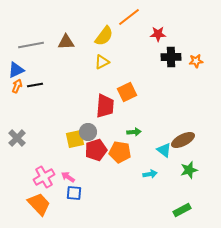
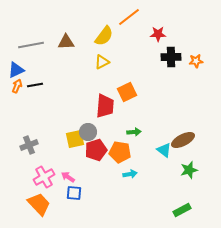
gray cross: moved 12 px right, 7 px down; rotated 24 degrees clockwise
cyan arrow: moved 20 px left
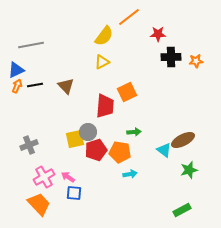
brown triangle: moved 44 px down; rotated 48 degrees clockwise
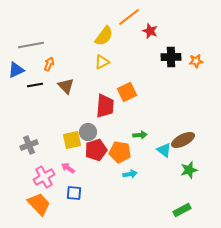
red star: moved 8 px left, 3 px up; rotated 21 degrees clockwise
orange arrow: moved 32 px right, 22 px up
green arrow: moved 6 px right, 3 px down
yellow square: moved 3 px left, 1 px down
pink arrow: moved 9 px up
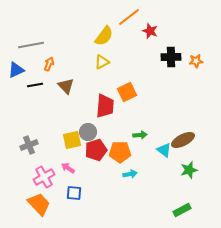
orange pentagon: rotated 10 degrees counterclockwise
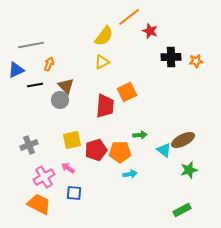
gray circle: moved 28 px left, 32 px up
orange trapezoid: rotated 20 degrees counterclockwise
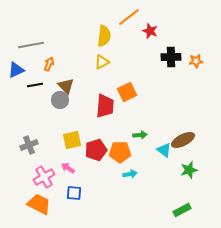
yellow semicircle: rotated 30 degrees counterclockwise
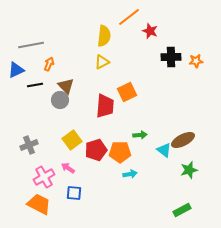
yellow square: rotated 24 degrees counterclockwise
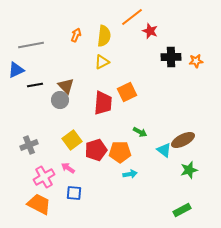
orange line: moved 3 px right
orange arrow: moved 27 px right, 29 px up
red trapezoid: moved 2 px left, 3 px up
green arrow: moved 3 px up; rotated 32 degrees clockwise
